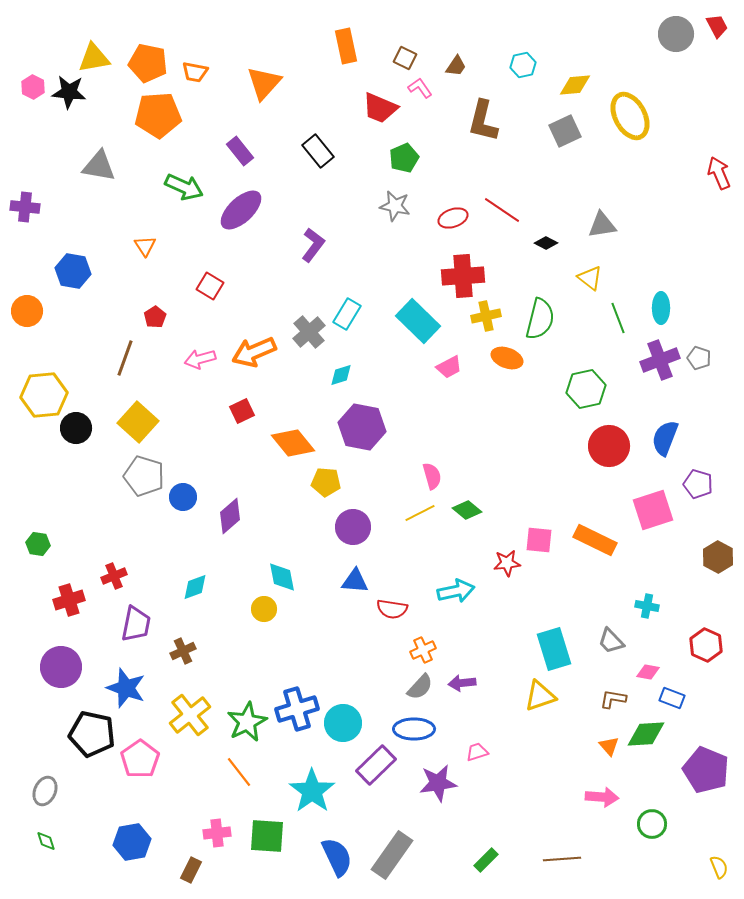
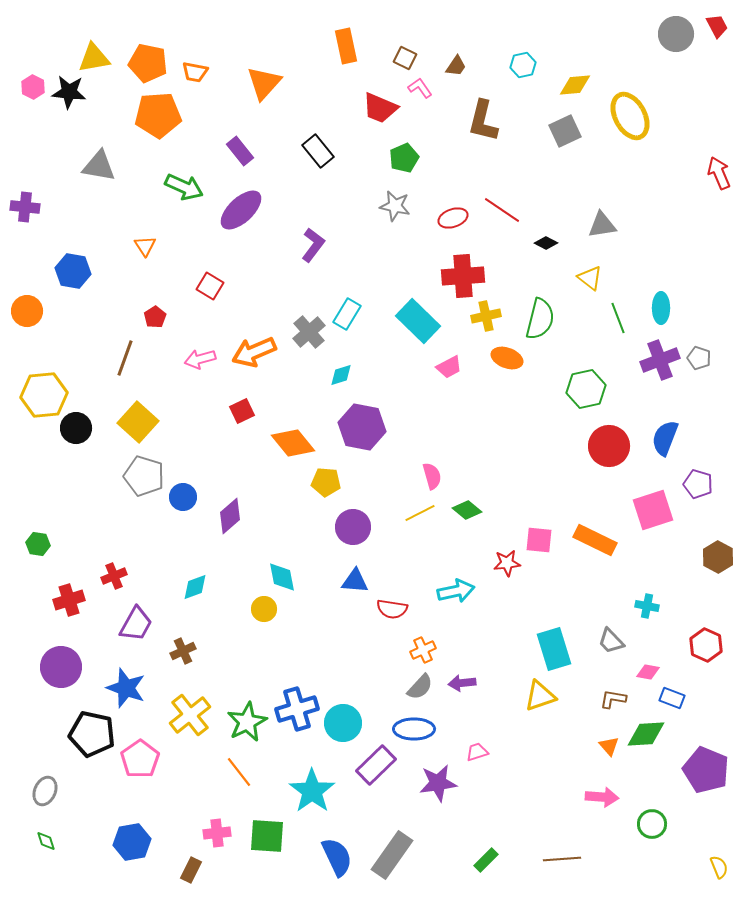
purple trapezoid at (136, 624): rotated 18 degrees clockwise
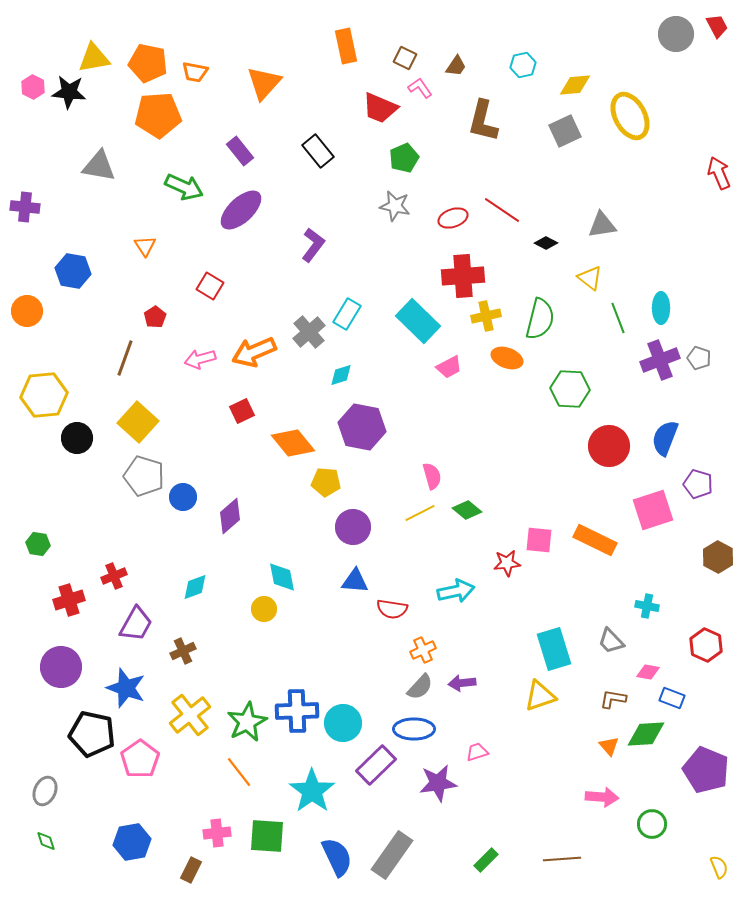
green hexagon at (586, 389): moved 16 px left; rotated 15 degrees clockwise
black circle at (76, 428): moved 1 px right, 10 px down
blue cross at (297, 709): moved 2 px down; rotated 15 degrees clockwise
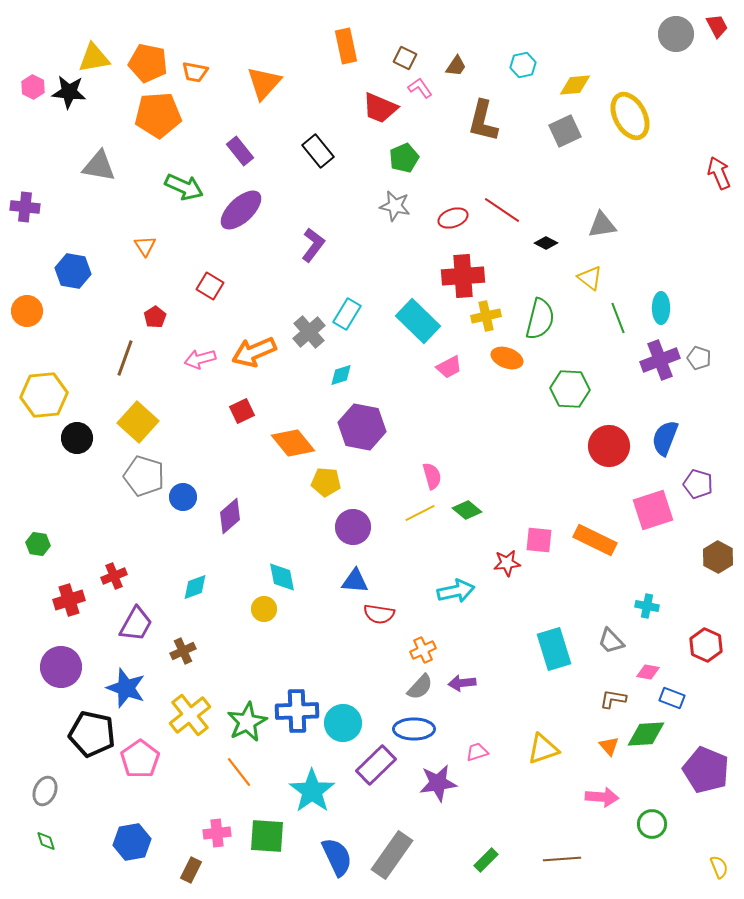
red semicircle at (392, 609): moved 13 px left, 5 px down
yellow triangle at (540, 696): moved 3 px right, 53 px down
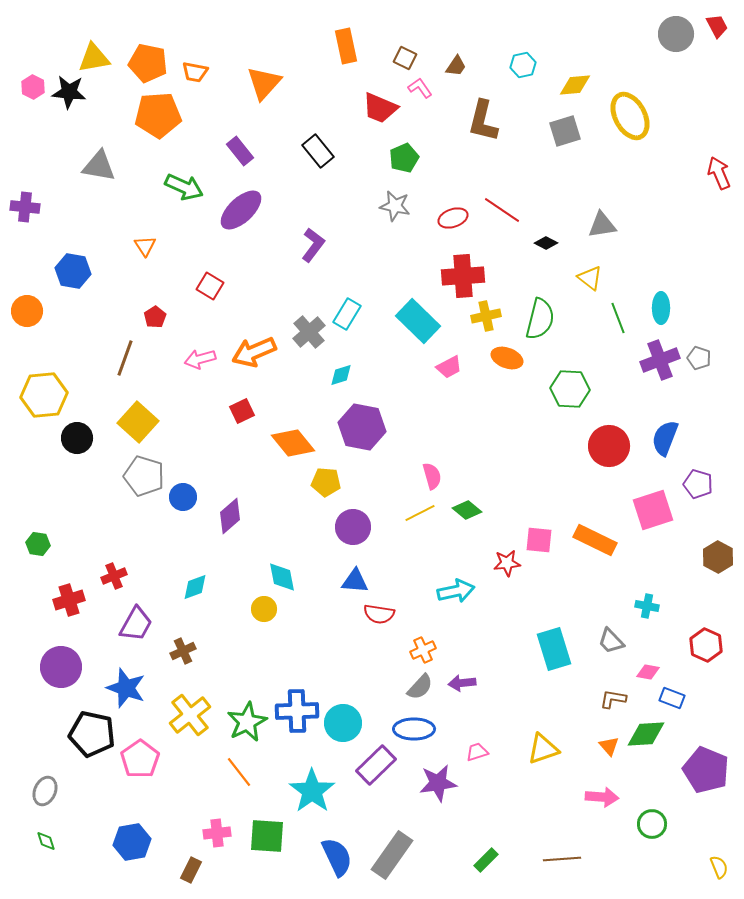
gray square at (565, 131): rotated 8 degrees clockwise
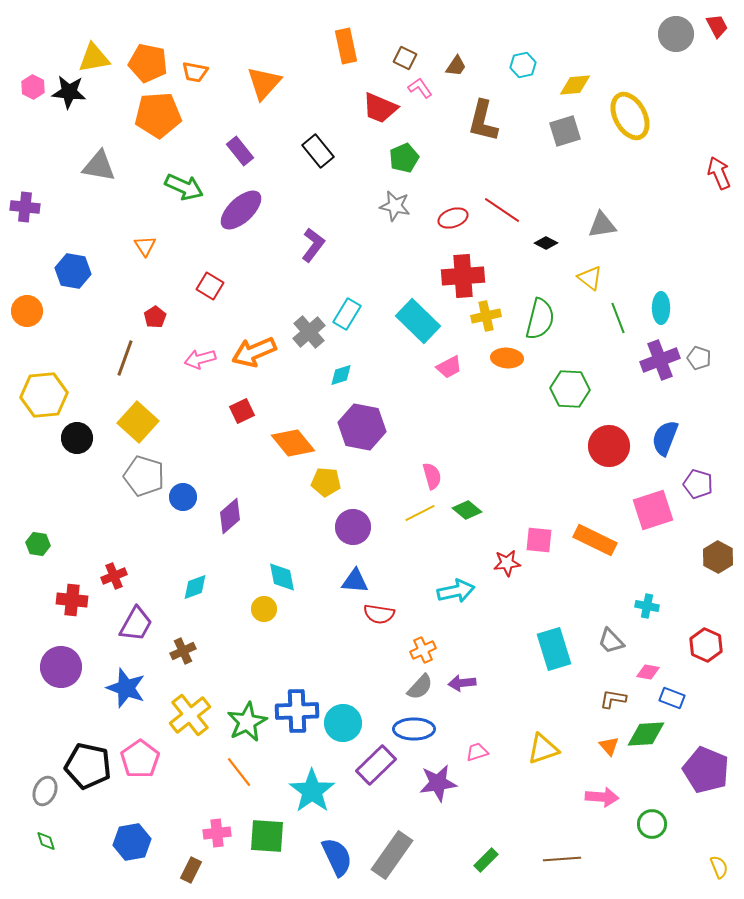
orange ellipse at (507, 358): rotated 16 degrees counterclockwise
red cross at (69, 600): moved 3 px right; rotated 24 degrees clockwise
black pentagon at (92, 734): moved 4 px left, 32 px down
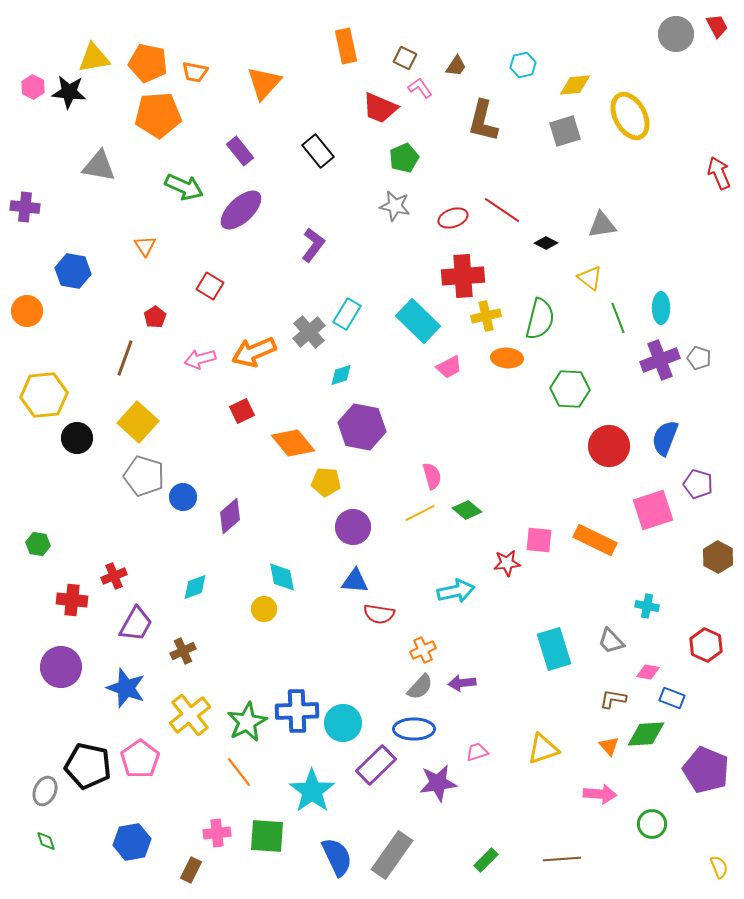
pink arrow at (602, 797): moved 2 px left, 3 px up
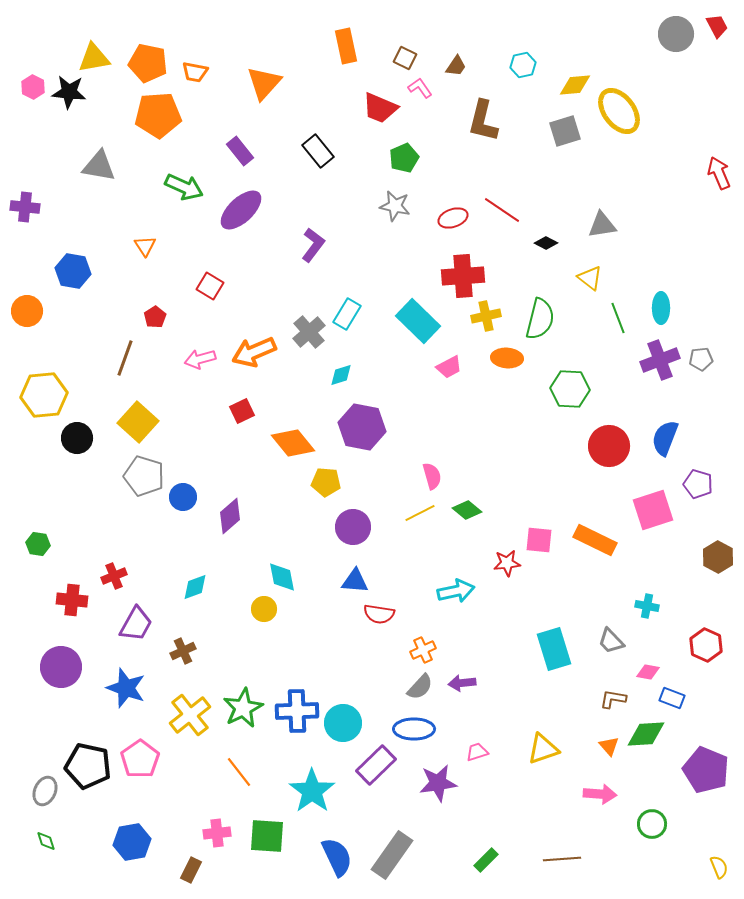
yellow ellipse at (630, 116): moved 11 px left, 5 px up; rotated 9 degrees counterclockwise
gray pentagon at (699, 358): moved 2 px right, 1 px down; rotated 25 degrees counterclockwise
green star at (247, 722): moved 4 px left, 14 px up
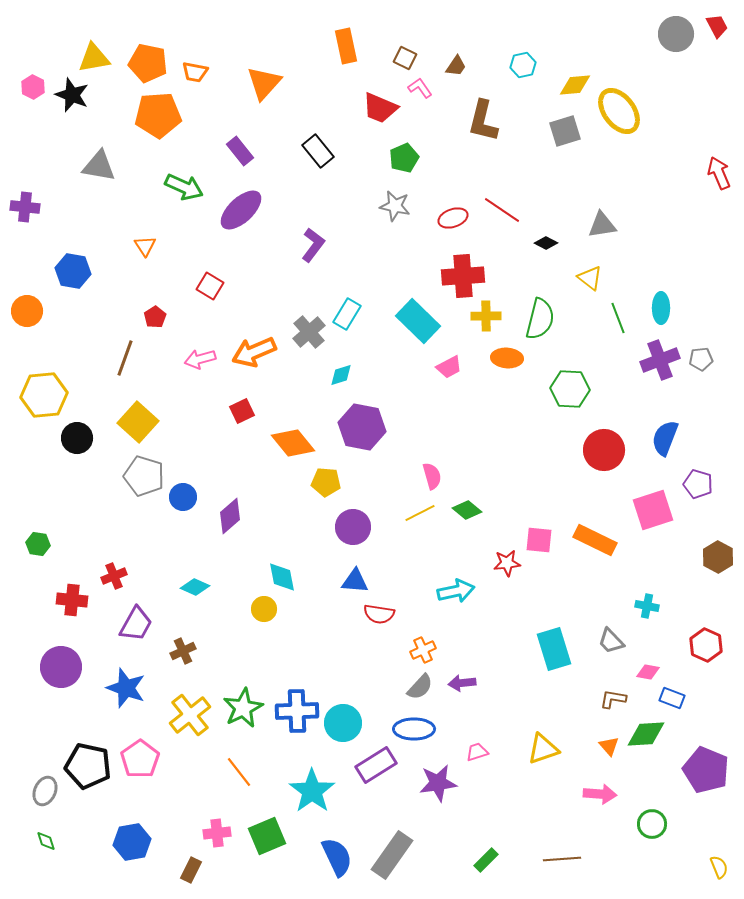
black star at (69, 92): moved 3 px right, 3 px down; rotated 16 degrees clockwise
yellow cross at (486, 316): rotated 12 degrees clockwise
red circle at (609, 446): moved 5 px left, 4 px down
cyan diamond at (195, 587): rotated 44 degrees clockwise
purple rectangle at (376, 765): rotated 12 degrees clockwise
green square at (267, 836): rotated 27 degrees counterclockwise
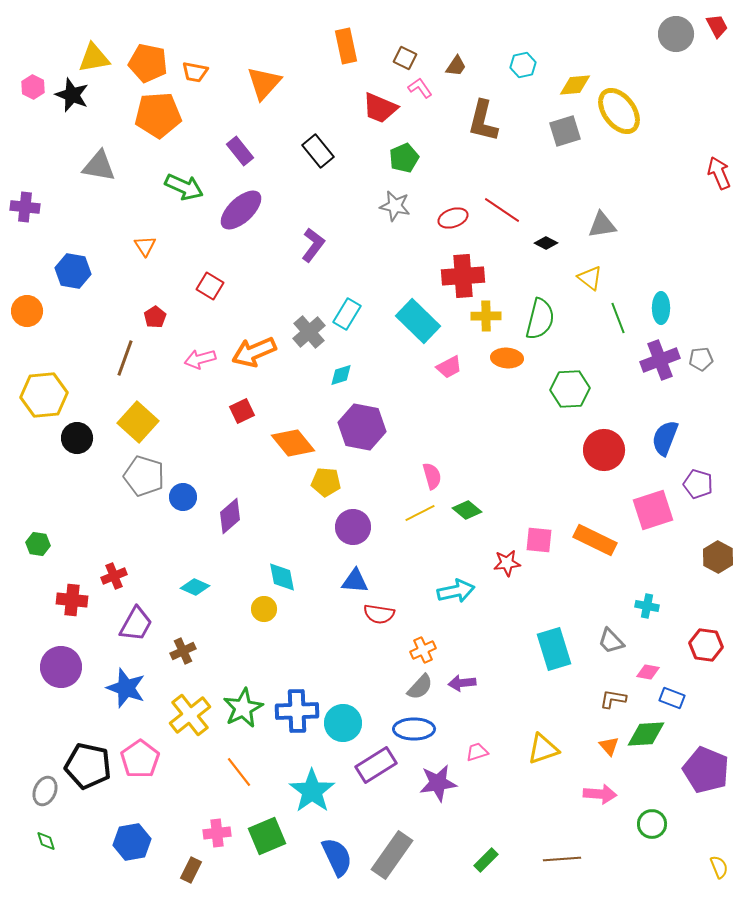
green hexagon at (570, 389): rotated 6 degrees counterclockwise
red hexagon at (706, 645): rotated 16 degrees counterclockwise
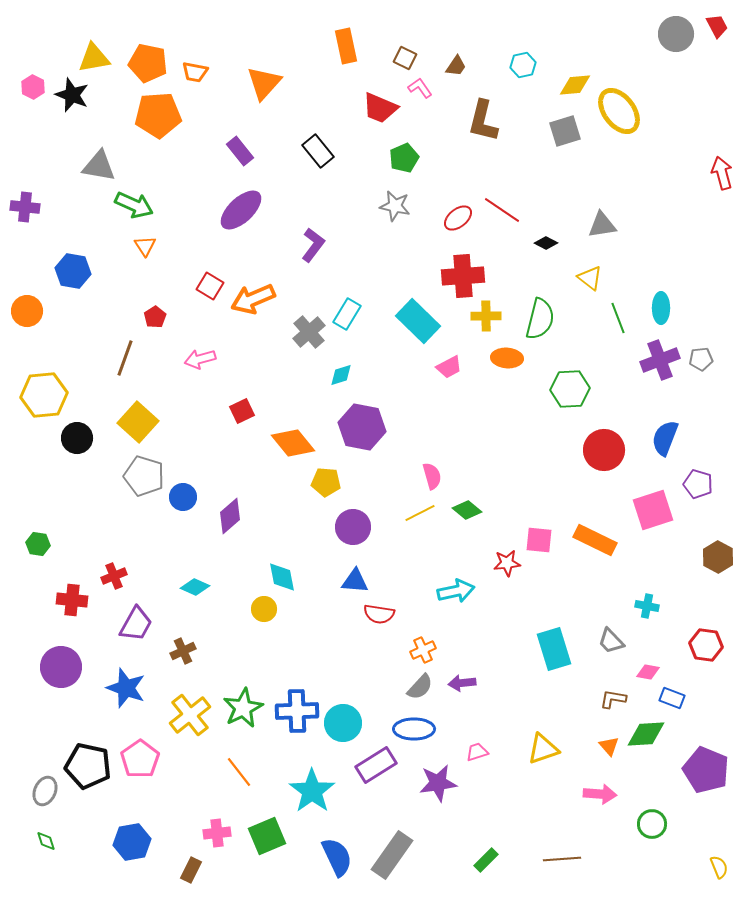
red arrow at (719, 173): moved 3 px right; rotated 8 degrees clockwise
green arrow at (184, 187): moved 50 px left, 18 px down
red ellipse at (453, 218): moved 5 px right; rotated 20 degrees counterclockwise
orange arrow at (254, 352): moved 1 px left, 53 px up
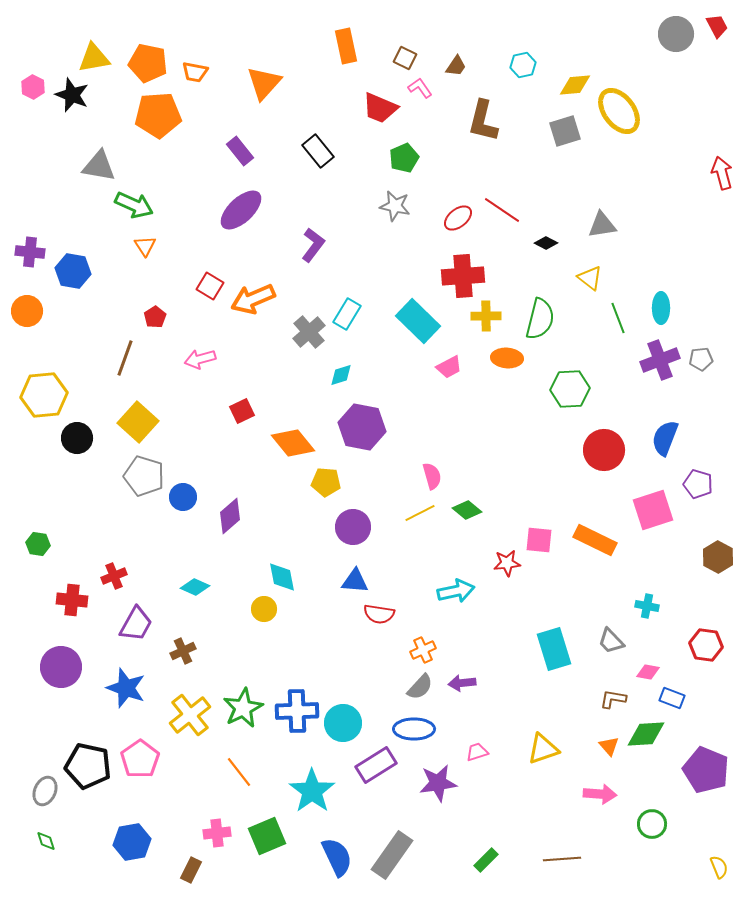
purple cross at (25, 207): moved 5 px right, 45 px down
